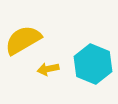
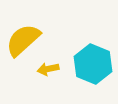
yellow semicircle: rotated 12 degrees counterclockwise
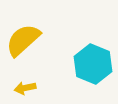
yellow arrow: moved 23 px left, 19 px down
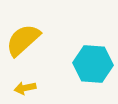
cyan hexagon: rotated 18 degrees counterclockwise
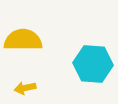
yellow semicircle: rotated 42 degrees clockwise
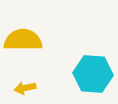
cyan hexagon: moved 10 px down
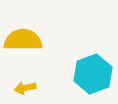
cyan hexagon: rotated 24 degrees counterclockwise
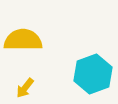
yellow arrow: rotated 40 degrees counterclockwise
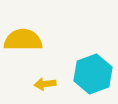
yellow arrow: moved 20 px right, 4 px up; rotated 45 degrees clockwise
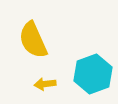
yellow semicircle: moved 10 px right; rotated 114 degrees counterclockwise
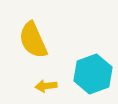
yellow arrow: moved 1 px right, 2 px down
